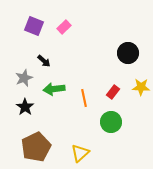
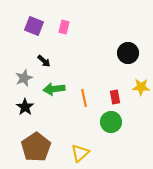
pink rectangle: rotated 32 degrees counterclockwise
red rectangle: moved 2 px right, 5 px down; rotated 48 degrees counterclockwise
brown pentagon: rotated 8 degrees counterclockwise
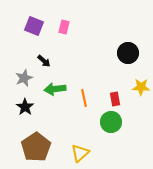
green arrow: moved 1 px right
red rectangle: moved 2 px down
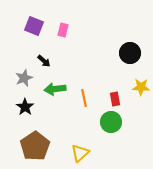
pink rectangle: moved 1 px left, 3 px down
black circle: moved 2 px right
brown pentagon: moved 1 px left, 1 px up
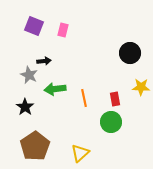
black arrow: rotated 48 degrees counterclockwise
gray star: moved 5 px right, 3 px up; rotated 24 degrees counterclockwise
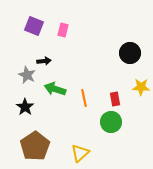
gray star: moved 2 px left
green arrow: rotated 25 degrees clockwise
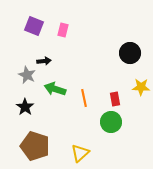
brown pentagon: rotated 20 degrees counterclockwise
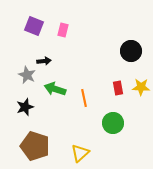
black circle: moved 1 px right, 2 px up
red rectangle: moved 3 px right, 11 px up
black star: rotated 18 degrees clockwise
green circle: moved 2 px right, 1 px down
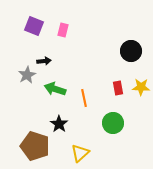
gray star: rotated 18 degrees clockwise
black star: moved 34 px right, 17 px down; rotated 18 degrees counterclockwise
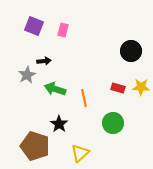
red rectangle: rotated 64 degrees counterclockwise
